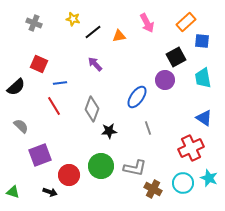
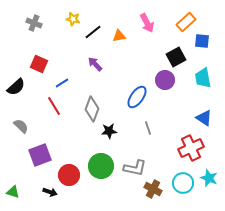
blue line: moved 2 px right; rotated 24 degrees counterclockwise
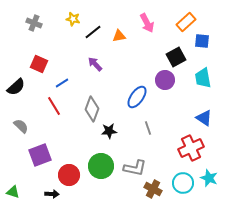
black arrow: moved 2 px right, 2 px down; rotated 16 degrees counterclockwise
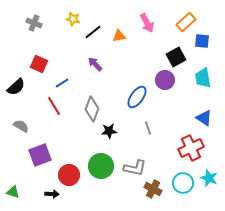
gray semicircle: rotated 14 degrees counterclockwise
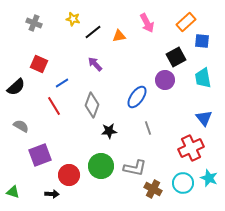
gray diamond: moved 4 px up
blue triangle: rotated 18 degrees clockwise
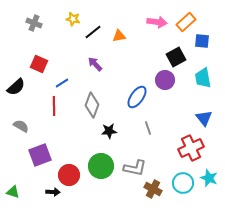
pink arrow: moved 10 px right, 1 px up; rotated 54 degrees counterclockwise
red line: rotated 30 degrees clockwise
black arrow: moved 1 px right, 2 px up
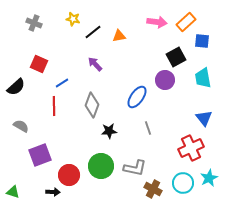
cyan star: rotated 24 degrees clockwise
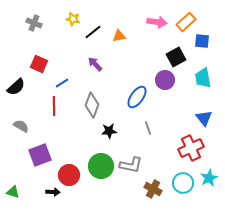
gray L-shape: moved 4 px left, 3 px up
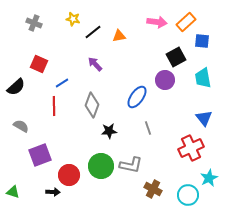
cyan circle: moved 5 px right, 12 px down
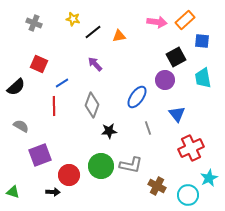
orange rectangle: moved 1 px left, 2 px up
blue triangle: moved 27 px left, 4 px up
brown cross: moved 4 px right, 3 px up
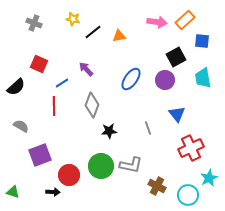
purple arrow: moved 9 px left, 5 px down
blue ellipse: moved 6 px left, 18 px up
